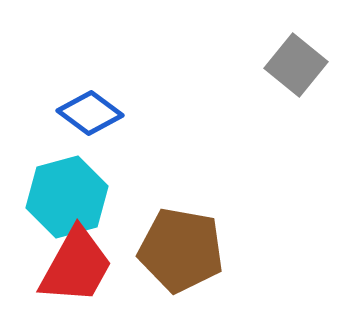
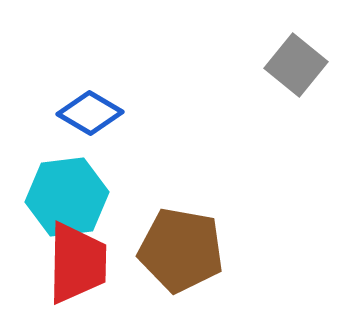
blue diamond: rotated 6 degrees counterclockwise
cyan hexagon: rotated 8 degrees clockwise
red trapezoid: moved 1 px right, 3 px up; rotated 28 degrees counterclockwise
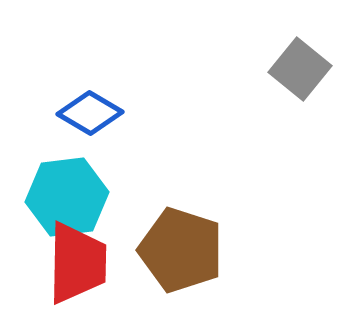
gray square: moved 4 px right, 4 px down
brown pentagon: rotated 8 degrees clockwise
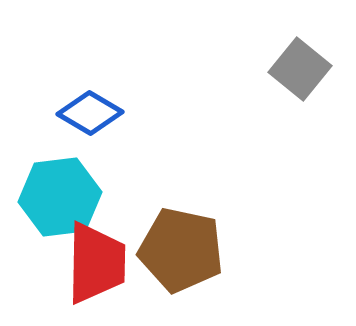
cyan hexagon: moved 7 px left
brown pentagon: rotated 6 degrees counterclockwise
red trapezoid: moved 19 px right
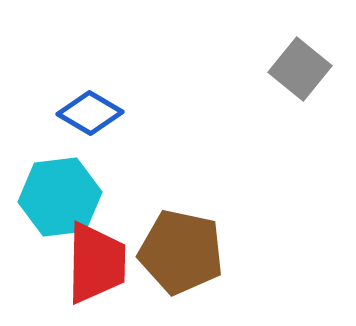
brown pentagon: moved 2 px down
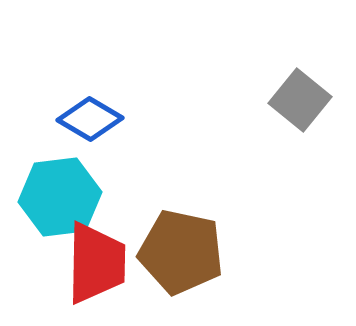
gray square: moved 31 px down
blue diamond: moved 6 px down
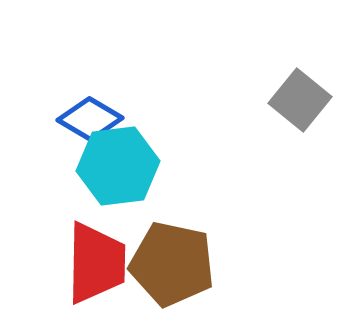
cyan hexagon: moved 58 px right, 31 px up
brown pentagon: moved 9 px left, 12 px down
